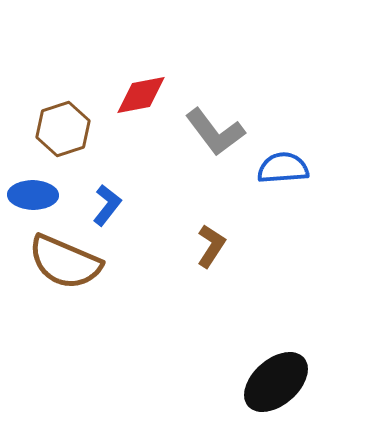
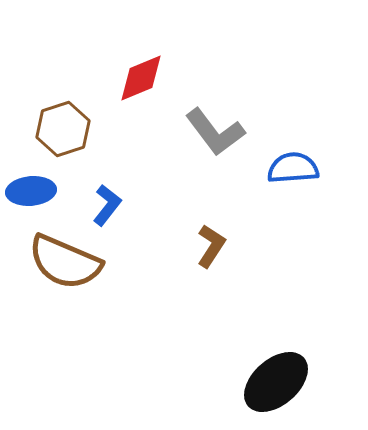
red diamond: moved 17 px up; rotated 12 degrees counterclockwise
blue semicircle: moved 10 px right
blue ellipse: moved 2 px left, 4 px up; rotated 6 degrees counterclockwise
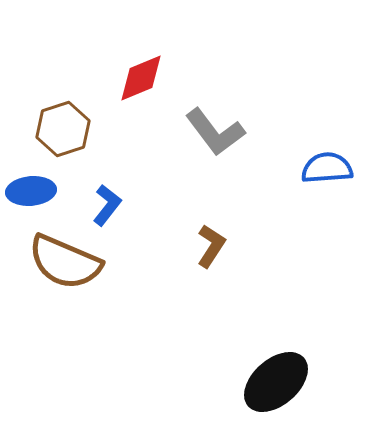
blue semicircle: moved 34 px right
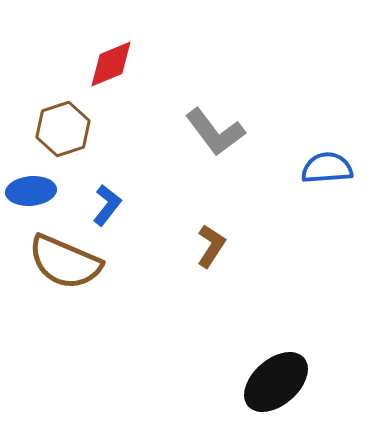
red diamond: moved 30 px left, 14 px up
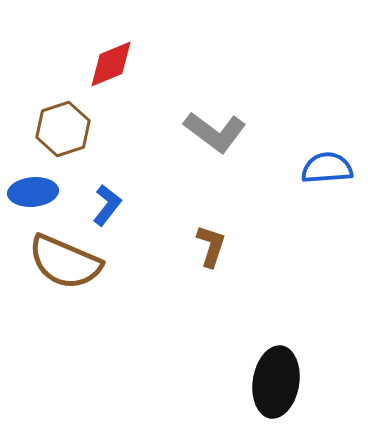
gray L-shape: rotated 16 degrees counterclockwise
blue ellipse: moved 2 px right, 1 px down
brown L-shape: rotated 15 degrees counterclockwise
black ellipse: rotated 40 degrees counterclockwise
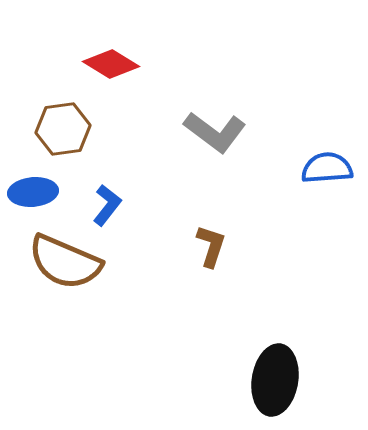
red diamond: rotated 54 degrees clockwise
brown hexagon: rotated 10 degrees clockwise
black ellipse: moved 1 px left, 2 px up
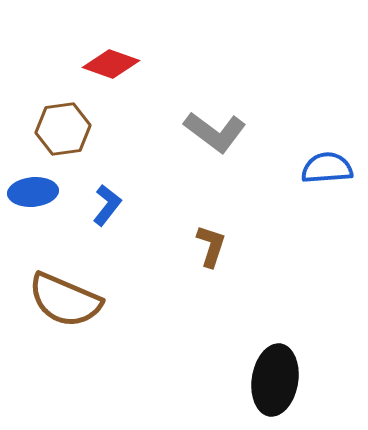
red diamond: rotated 12 degrees counterclockwise
brown semicircle: moved 38 px down
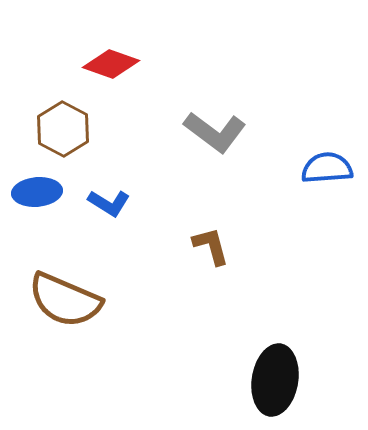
brown hexagon: rotated 24 degrees counterclockwise
blue ellipse: moved 4 px right
blue L-shape: moved 2 px right, 2 px up; rotated 84 degrees clockwise
brown L-shape: rotated 33 degrees counterclockwise
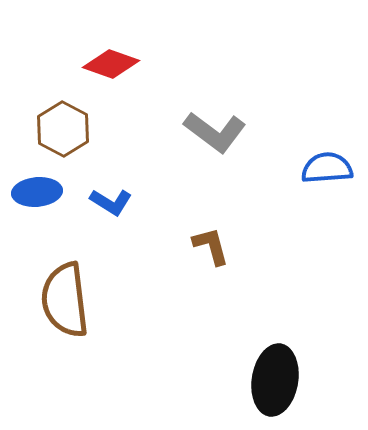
blue L-shape: moved 2 px right, 1 px up
brown semicircle: rotated 60 degrees clockwise
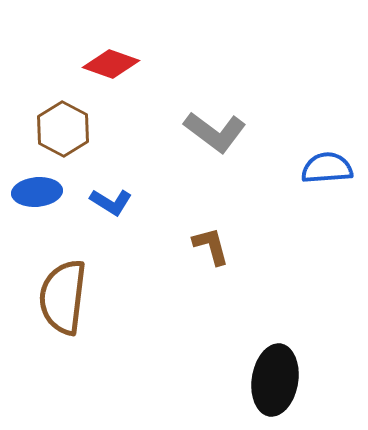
brown semicircle: moved 2 px left, 3 px up; rotated 14 degrees clockwise
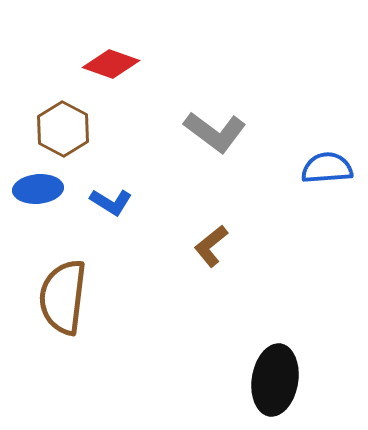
blue ellipse: moved 1 px right, 3 px up
brown L-shape: rotated 114 degrees counterclockwise
